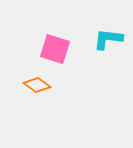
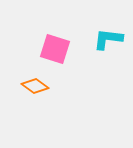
orange diamond: moved 2 px left, 1 px down
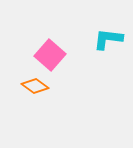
pink square: moved 5 px left, 6 px down; rotated 24 degrees clockwise
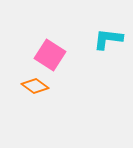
pink square: rotated 8 degrees counterclockwise
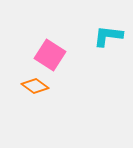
cyan L-shape: moved 3 px up
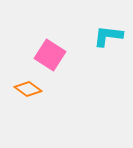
orange diamond: moved 7 px left, 3 px down
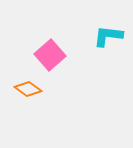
pink square: rotated 16 degrees clockwise
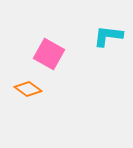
pink square: moved 1 px left, 1 px up; rotated 20 degrees counterclockwise
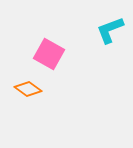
cyan L-shape: moved 2 px right, 6 px up; rotated 28 degrees counterclockwise
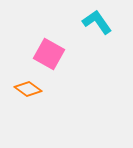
cyan L-shape: moved 13 px left, 8 px up; rotated 76 degrees clockwise
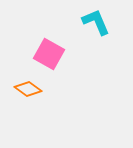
cyan L-shape: moved 1 px left; rotated 12 degrees clockwise
